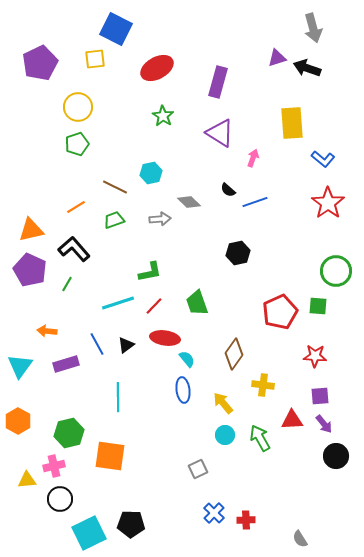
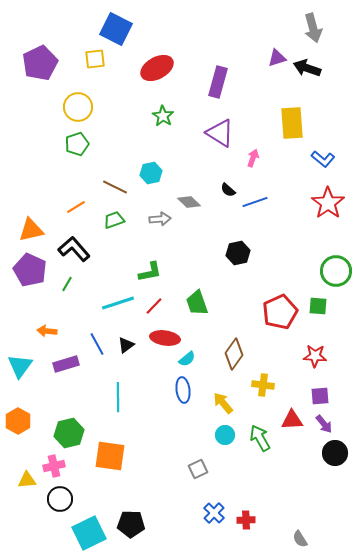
cyan semicircle at (187, 359): rotated 90 degrees clockwise
black circle at (336, 456): moved 1 px left, 3 px up
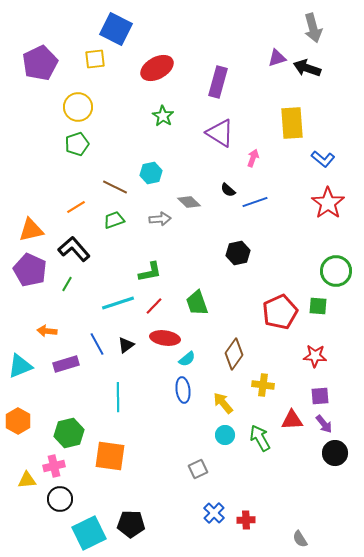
cyan triangle at (20, 366): rotated 32 degrees clockwise
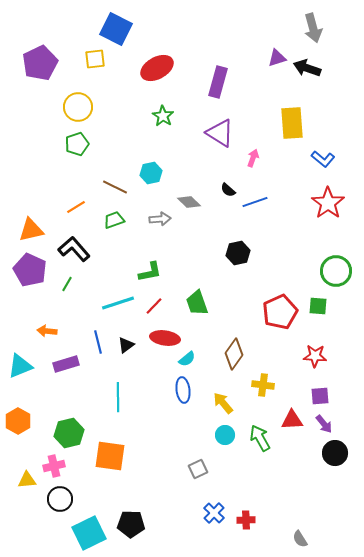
blue line at (97, 344): moved 1 px right, 2 px up; rotated 15 degrees clockwise
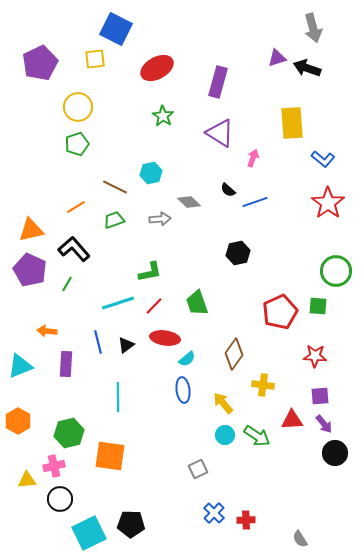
purple rectangle at (66, 364): rotated 70 degrees counterclockwise
green arrow at (260, 438): moved 3 px left, 2 px up; rotated 152 degrees clockwise
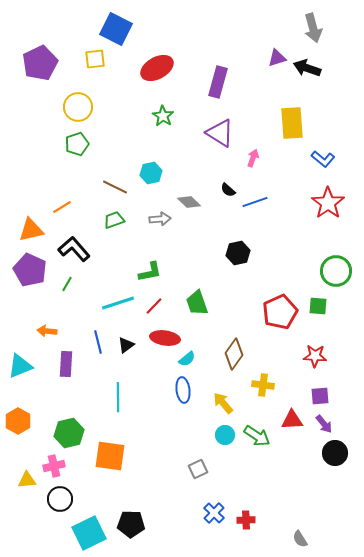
orange line at (76, 207): moved 14 px left
